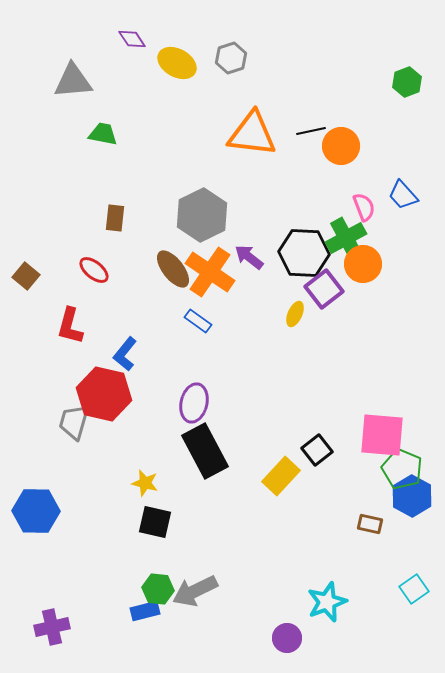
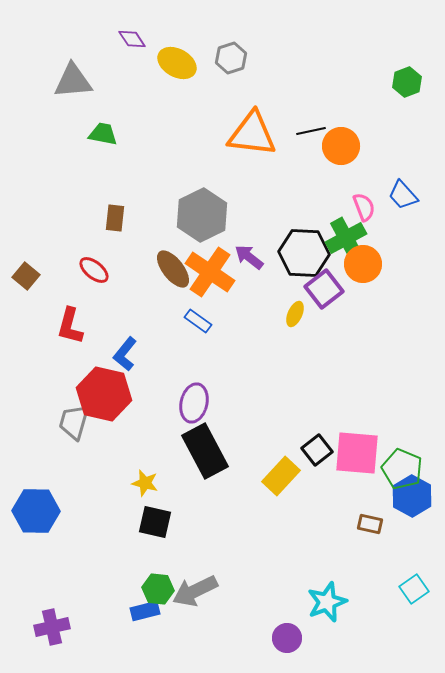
pink square at (382, 435): moved 25 px left, 18 px down
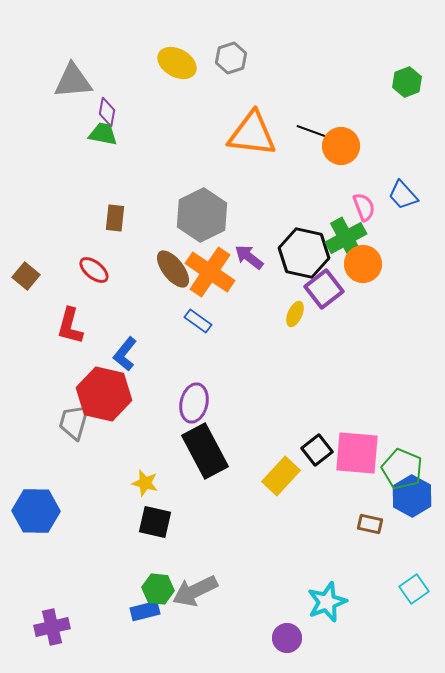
purple diamond at (132, 39): moved 25 px left, 73 px down; rotated 44 degrees clockwise
black line at (311, 131): rotated 32 degrees clockwise
black hexagon at (304, 253): rotated 9 degrees clockwise
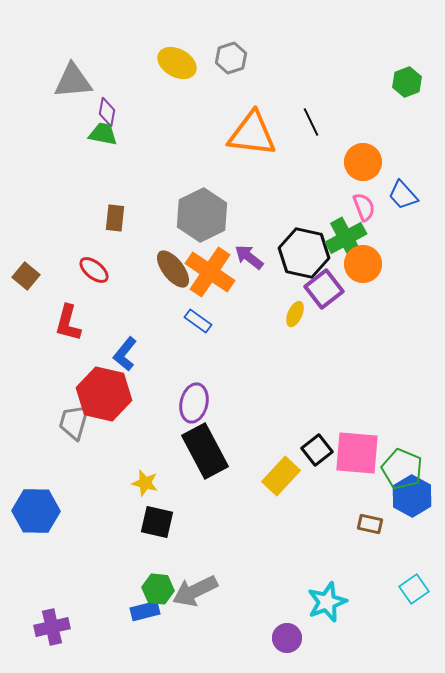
black line at (311, 131): moved 9 px up; rotated 44 degrees clockwise
orange circle at (341, 146): moved 22 px right, 16 px down
red L-shape at (70, 326): moved 2 px left, 3 px up
black square at (155, 522): moved 2 px right
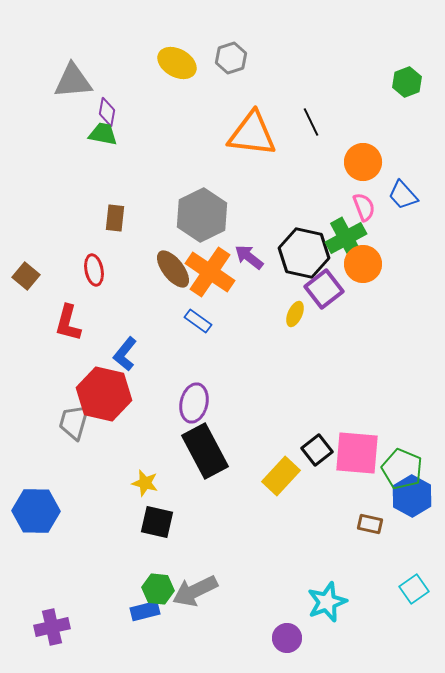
red ellipse at (94, 270): rotated 40 degrees clockwise
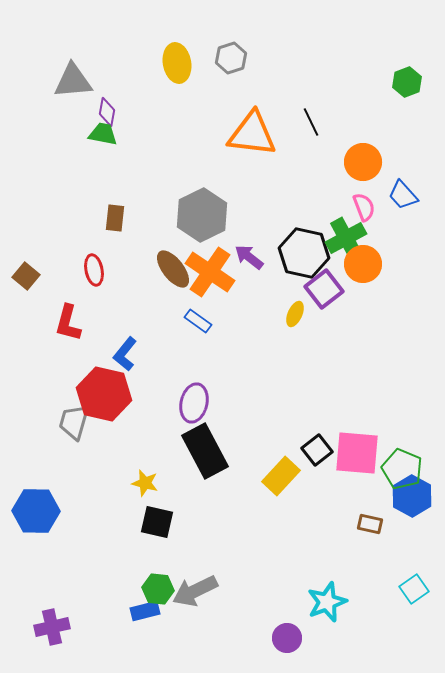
yellow ellipse at (177, 63): rotated 51 degrees clockwise
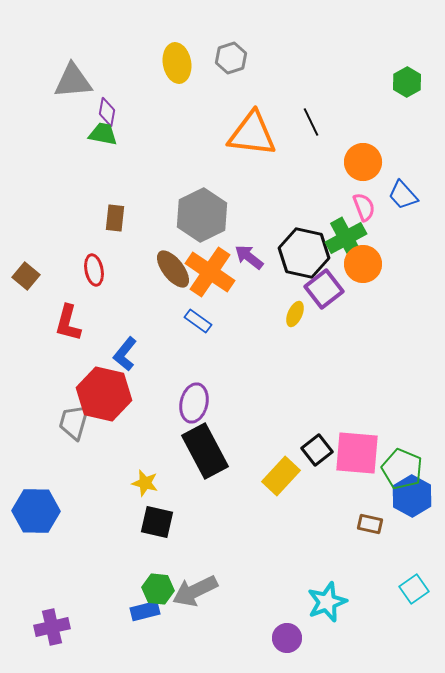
green hexagon at (407, 82): rotated 8 degrees counterclockwise
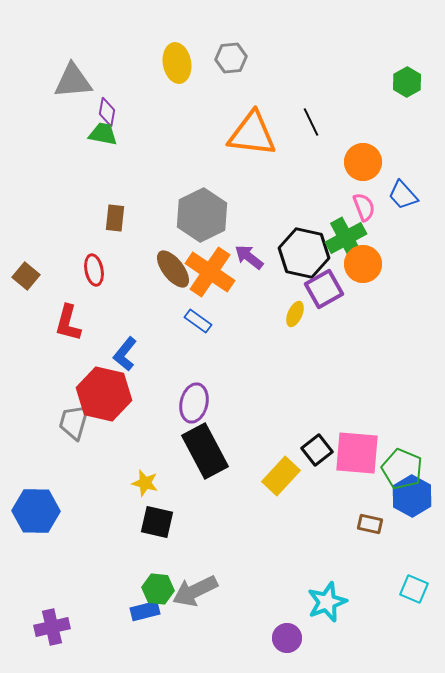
gray hexagon at (231, 58): rotated 12 degrees clockwise
purple square at (324, 289): rotated 9 degrees clockwise
cyan square at (414, 589): rotated 32 degrees counterclockwise
